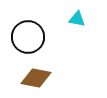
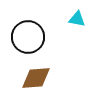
brown diamond: rotated 16 degrees counterclockwise
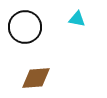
black circle: moved 3 px left, 10 px up
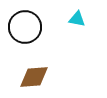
brown diamond: moved 2 px left, 1 px up
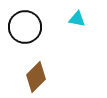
brown diamond: moved 2 px right; rotated 40 degrees counterclockwise
